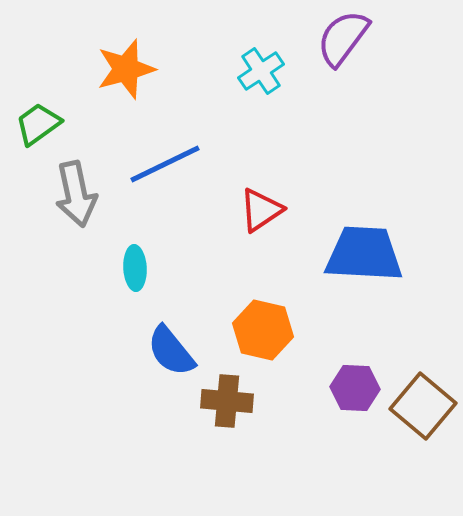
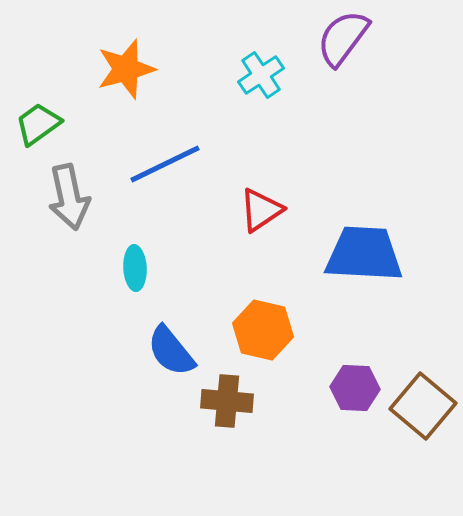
cyan cross: moved 4 px down
gray arrow: moved 7 px left, 3 px down
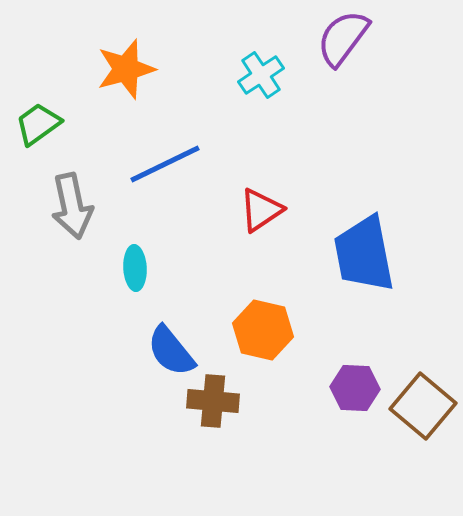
gray arrow: moved 3 px right, 9 px down
blue trapezoid: rotated 104 degrees counterclockwise
brown cross: moved 14 px left
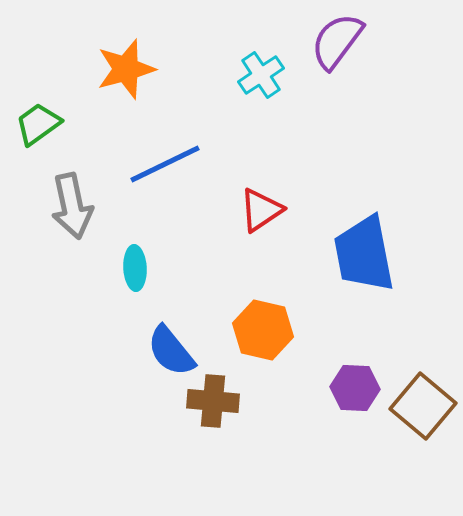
purple semicircle: moved 6 px left, 3 px down
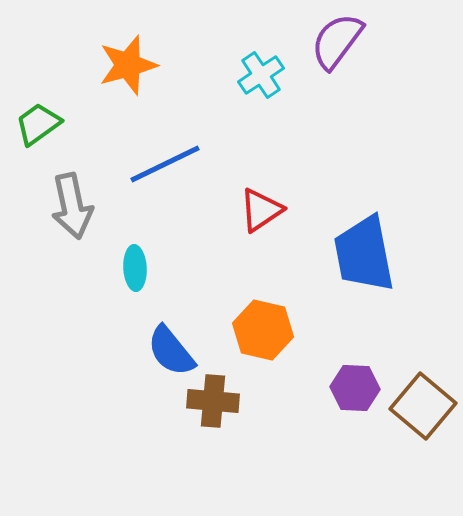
orange star: moved 2 px right, 4 px up
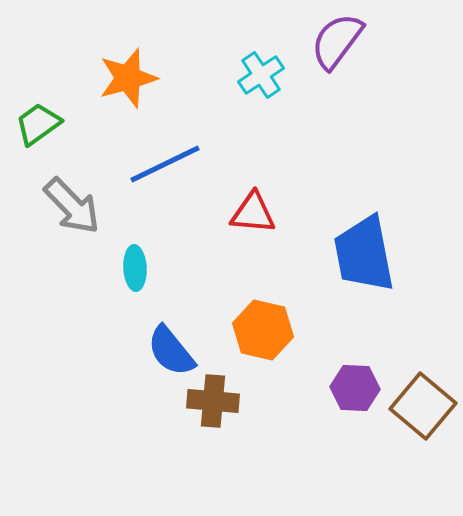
orange star: moved 13 px down
gray arrow: rotated 32 degrees counterclockwise
red triangle: moved 8 px left, 3 px down; rotated 39 degrees clockwise
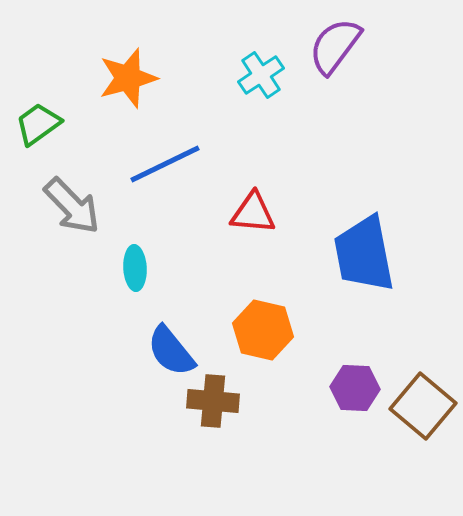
purple semicircle: moved 2 px left, 5 px down
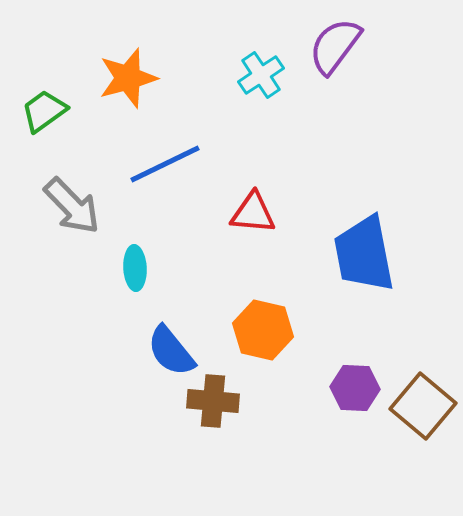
green trapezoid: moved 6 px right, 13 px up
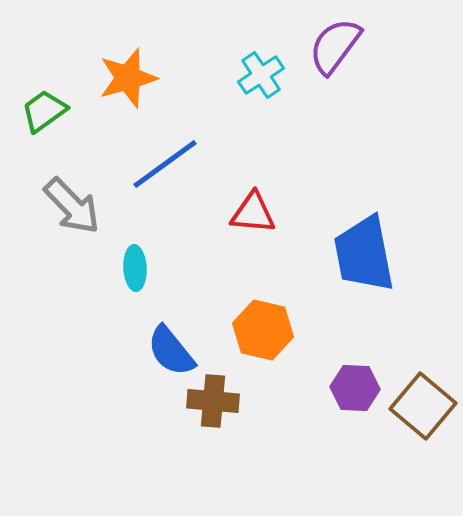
blue line: rotated 10 degrees counterclockwise
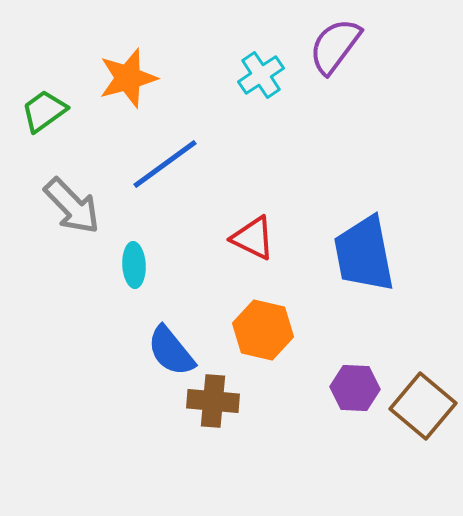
red triangle: moved 25 px down; rotated 21 degrees clockwise
cyan ellipse: moved 1 px left, 3 px up
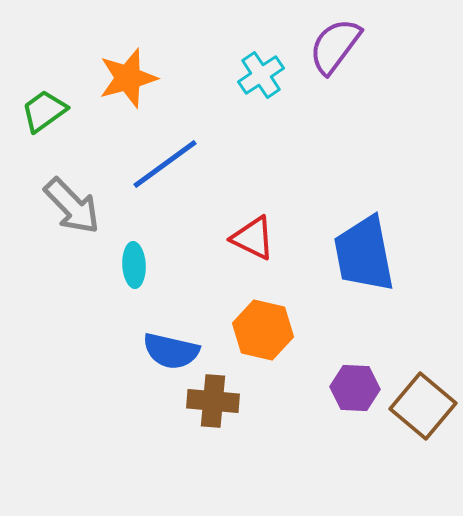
blue semicircle: rotated 38 degrees counterclockwise
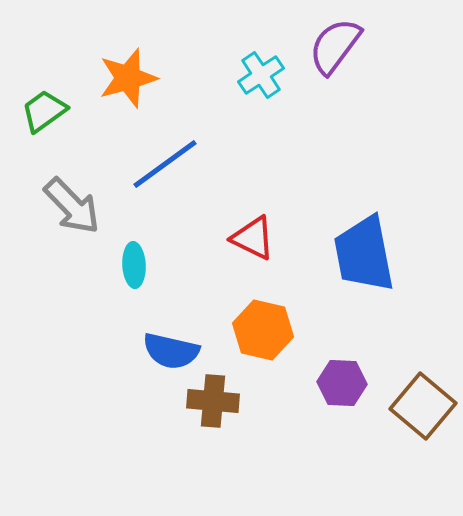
purple hexagon: moved 13 px left, 5 px up
